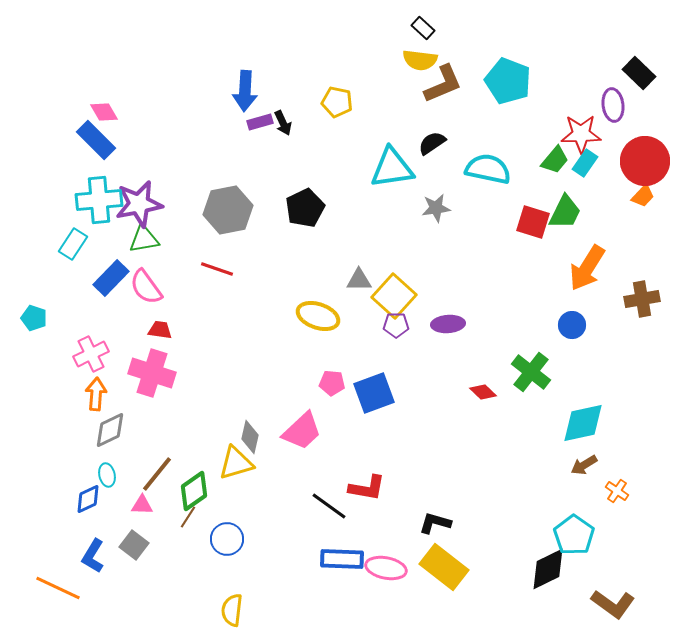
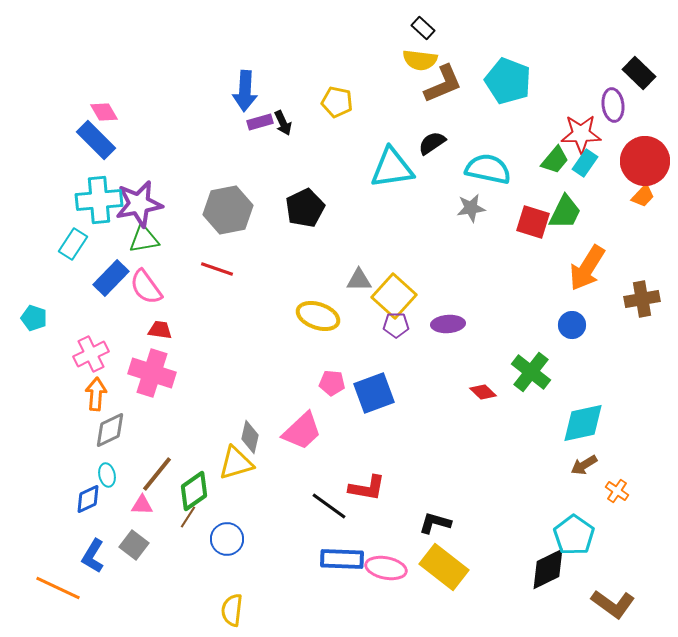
gray star at (436, 208): moved 35 px right
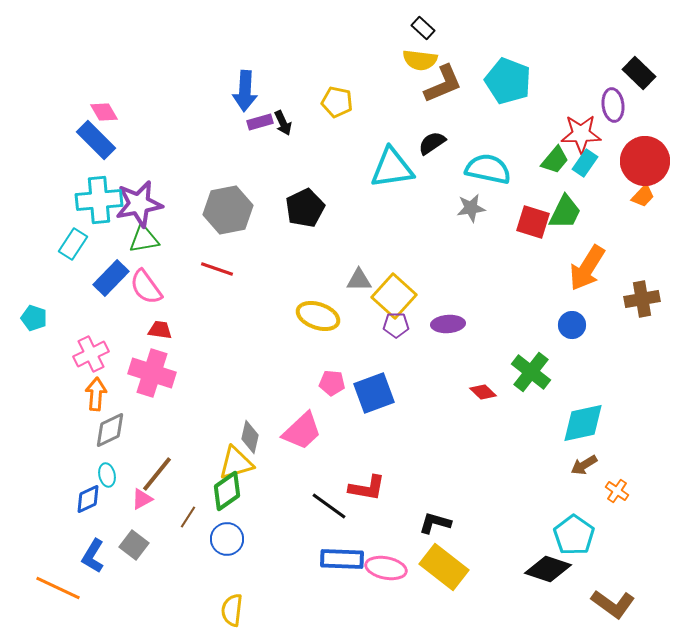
green diamond at (194, 491): moved 33 px right
pink triangle at (142, 505): moved 6 px up; rotated 30 degrees counterclockwise
black diamond at (548, 569): rotated 45 degrees clockwise
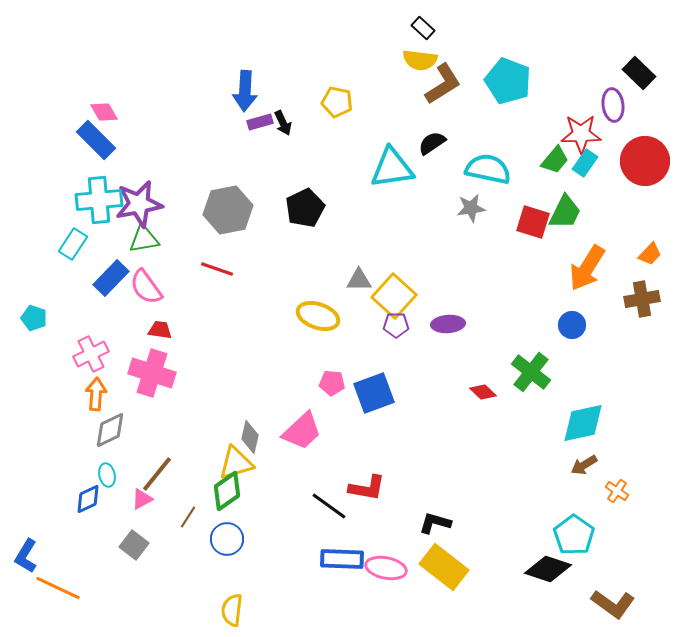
brown L-shape at (443, 84): rotated 9 degrees counterclockwise
orange trapezoid at (643, 196): moved 7 px right, 58 px down
blue L-shape at (93, 556): moved 67 px left
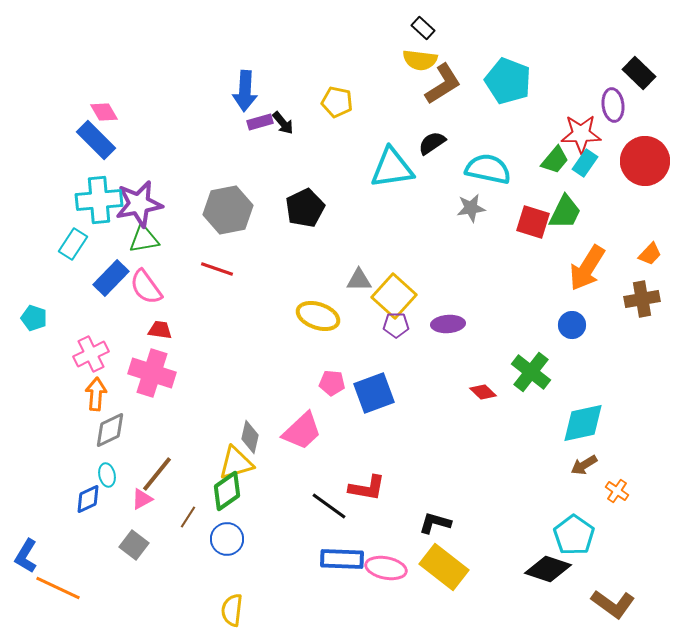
black arrow at (283, 123): rotated 15 degrees counterclockwise
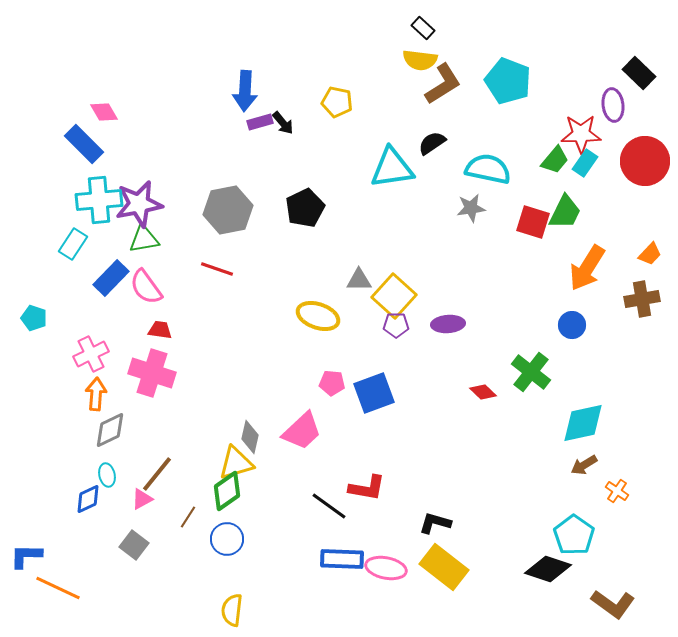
blue rectangle at (96, 140): moved 12 px left, 4 px down
blue L-shape at (26, 556): rotated 60 degrees clockwise
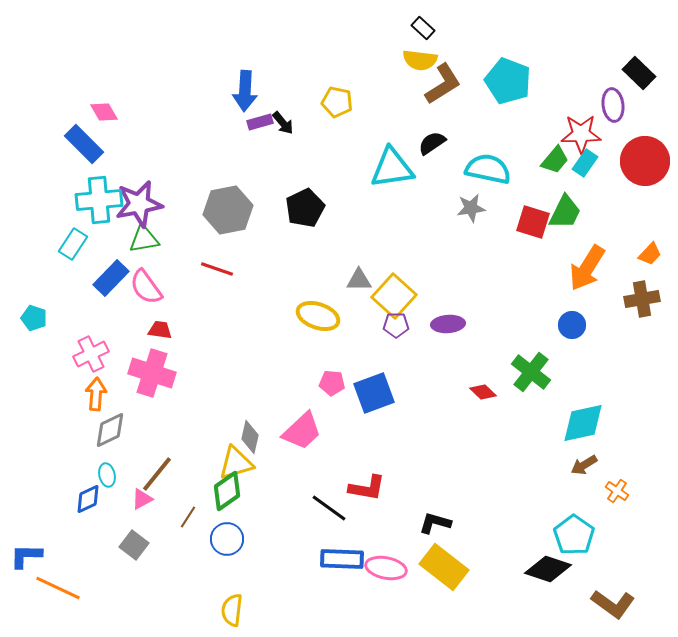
black line at (329, 506): moved 2 px down
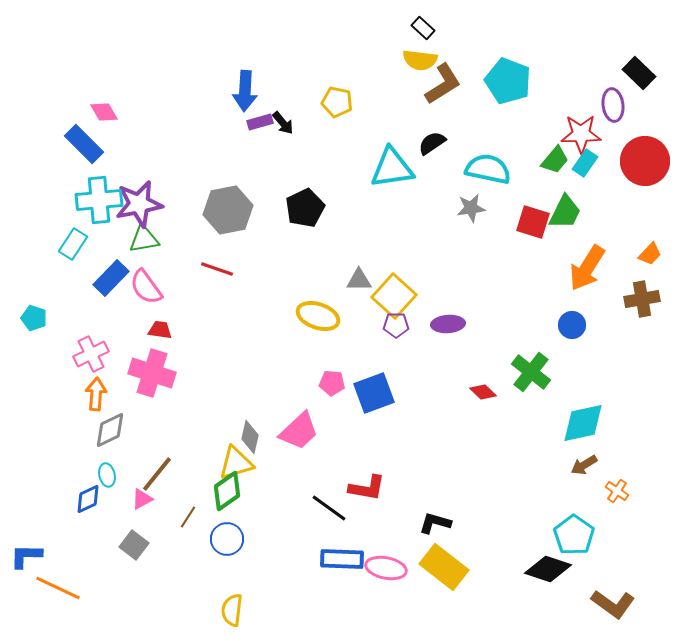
pink trapezoid at (302, 431): moved 3 px left
